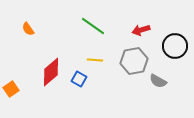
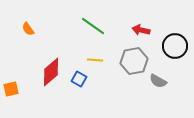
red arrow: rotated 30 degrees clockwise
orange square: rotated 21 degrees clockwise
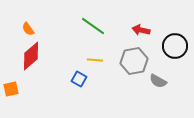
red diamond: moved 20 px left, 16 px up
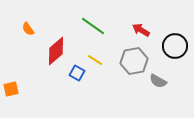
red arrow: rotated 18 degrees clockwise
red diamond: moved 25 px right, 5 px up
yellow line: rotated 28 degrees clockwise
blue square: moved 2 px left, 6 px up
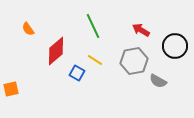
green line: rotated 30 degrees clockwise
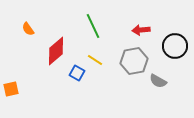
red arrow: rotated 36 degrees counterclockwise
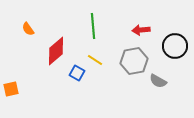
green line: rotated 20 degrees clockwise
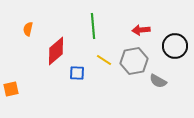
orange semicircle: rotated 48 degrees clockwise
yellow line: moved 9 px right
blue square: rotated 28 degrees counterclockwise
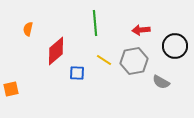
green line: moved 2 px right, 3 px up
gray semicircle: moved 3 px right, 1 px down
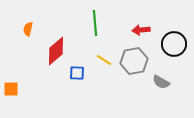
black circle: moved 1 px left, 2 px up
orange square: rotated 14 degrees clockwise
